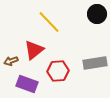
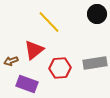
red hexagon: moved 2 px right, 3 px up
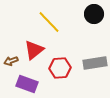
black circle: moved 3 px left
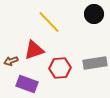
red triangle: rotated 20 degrees clockwise
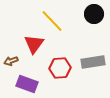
yellow line: moved 3 px right, 1 px up
red triangle: moved 6 px up; rotated 35 degrees counterclockwise
gray rectangle: moved 2 px left, 1 px up
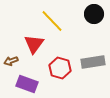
red hexagon: rotated 20 degrees clockwise
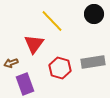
brown arrow: moved 2 px down
purple rectangle: moved 2 px left; rotated 50 degrees clockwise
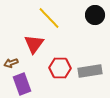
black circle: moved 1 px right, 1 px down
yellow line: moved 3 px left, 3 px up
gray rectangle: moved 3 px left, 9 px down
red hexagon: rotated 15 degrees counterclockwise
purple rectangle: moved 3 px left
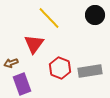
red hexagon: rotated 20 degrees clockwise
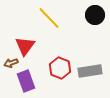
red triangle: moved 9 px left, 2 px down
purple rectangle: moved 4 px right, 3 px up
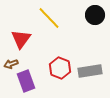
red triangle: moved 4 px left, 7 px up
brown arrow: moved 1 px down
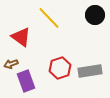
red triangle: moved 2 px up; rotated 30 degrees counterclockwise
red hexagon: rotated 20 degrees clockwise
